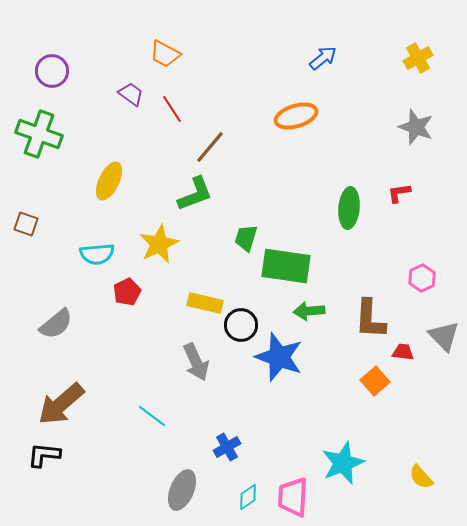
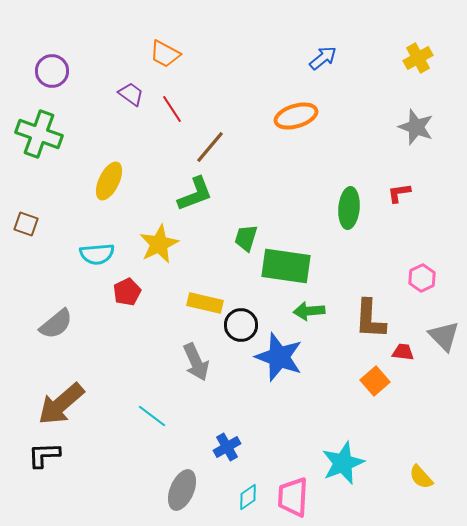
black L-shape: rotated 8 degrees counterclockwise
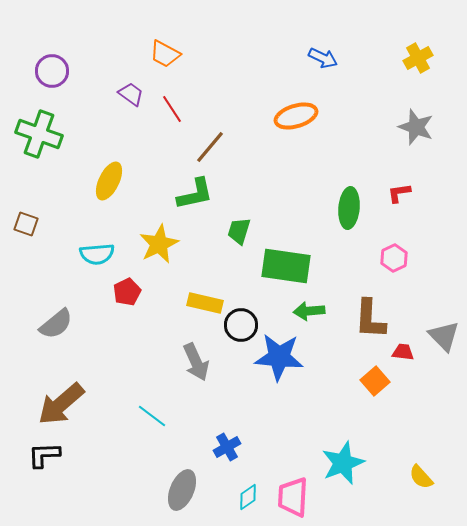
blue arrow: rotated 64 degrees clockwise
green L-shape: rotated 9 degrees clockwise
green trapezoid: moved 7 px left, 7 px up
pink hexagon: moved 28 px left, 20 px up
blue star: rotated 15 degrees counterclockwise
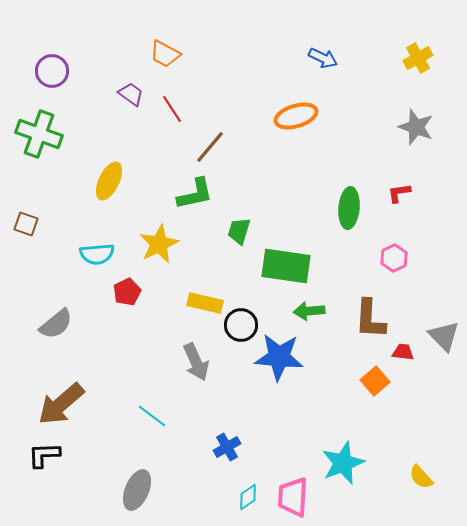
gray ellipse: moved 45 px left
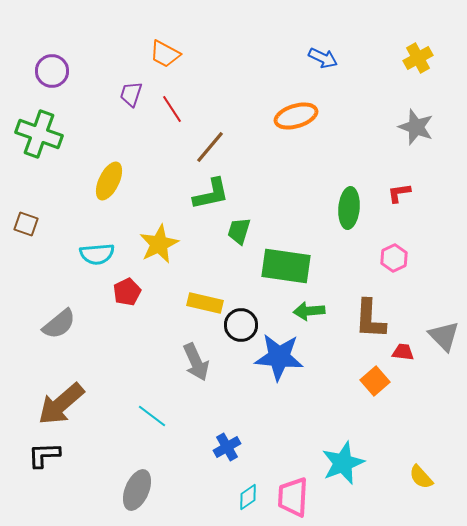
purple trapezoid: rotated 108 degrees counterclockwise
green L-shape: moved 16 px right
gray semicircle: moved 3 px right
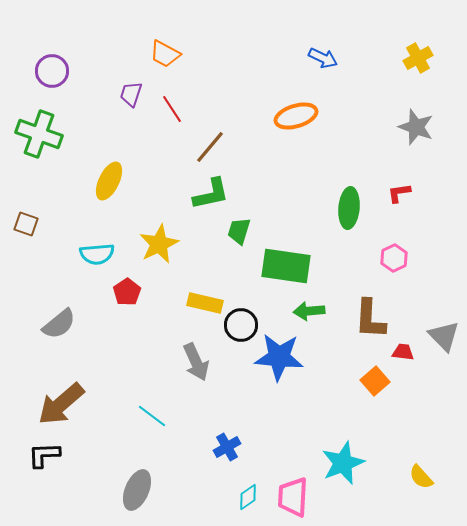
red pentagon: rotated 8 degrees counterclockwise
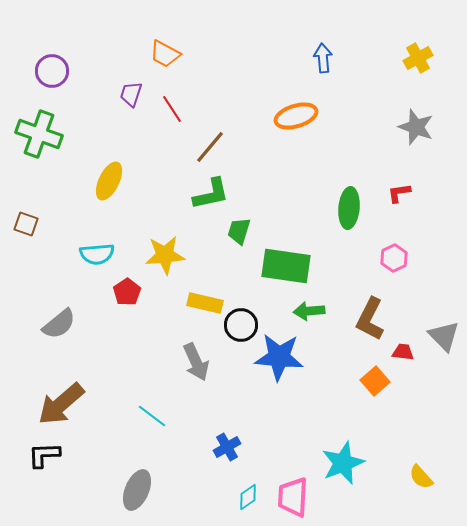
blue arrow: rotated 120 degrees counterclockwise
yellow star: moved 6 px right, 11 px down; rotated 21 degrees clockwise
brown L-shape: rotated 24 degrees clockwise
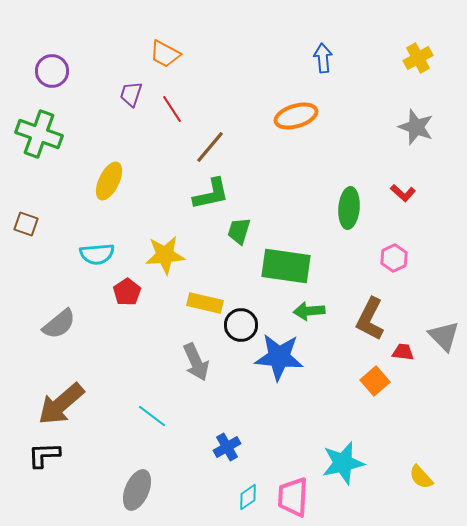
red L-shape: moved 4 px right; rotated 130 degrees counterclockwise
cyan star: rotated 9 degrees clockwise
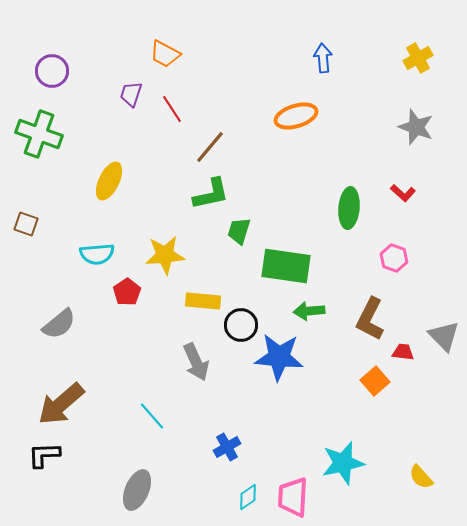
pink hexagon: rotated 16 degrees counterclockwise
yellow rectangle: moved 2 px left, 2 px up; rotated 8 degrees counterclockwise
cyan line: rotated 12 degrees clockwise
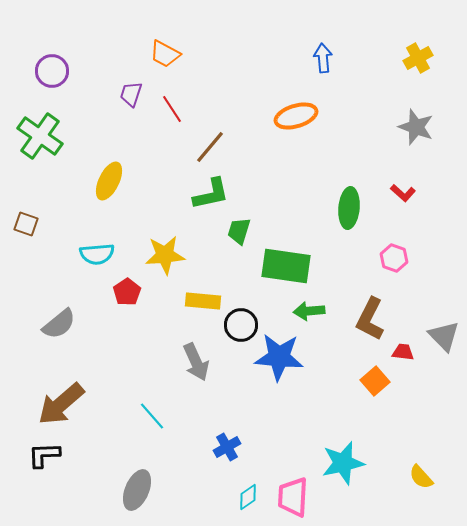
green cross: moved 1 px right, 2 px down; rotated 15 degrees clockwise
